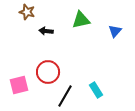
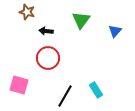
green triangle: rotated 42 degrees counterclockwise
red circle: moved 14 px up
pink square: rotated 30 degrees clockwise
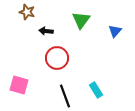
red circle: moved 9 px right
black line: rotated 50 degrees counterclockwise
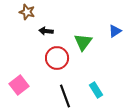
green triangle: moved 2 px right, 22 px down
blue triangle: rotated 16 degrees clockwise
pink square: rotated 36 degrees clockwise
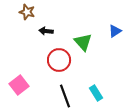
green triangle: rotated 18 degrees counterclockwise
red circle: moved 2 px right, 2 px down
cyan rectangle: moved 3 px down
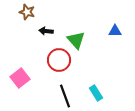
blue triangle: rotated 32 degrees clockwise
green triangle: moved 7 px left, 2 px up
pink square: moved 1 px right, 7 px up
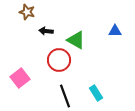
green triangle: rotated 18 degrees counterclockwise
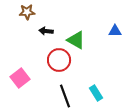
brown star: rotated 21 degrees counterclockwise
